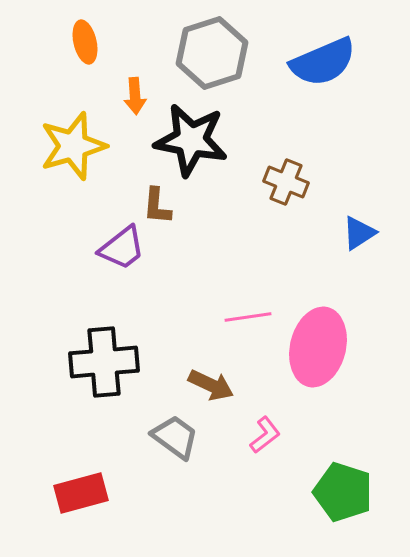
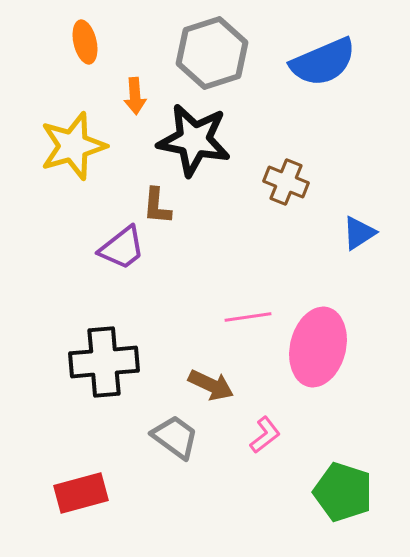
black star: moved 3 px right
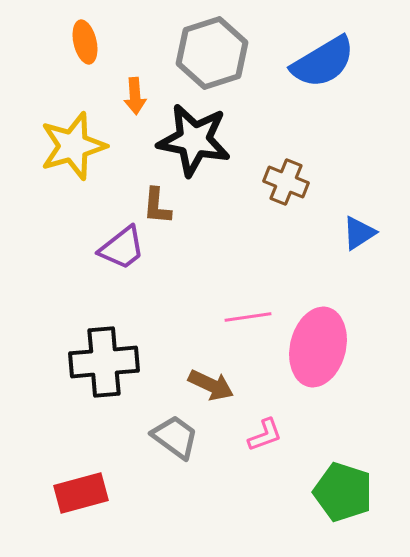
blue semicircle: rotated 8 degrees counterclockwise
pink L-shape: rotated 18 degrees clockwise
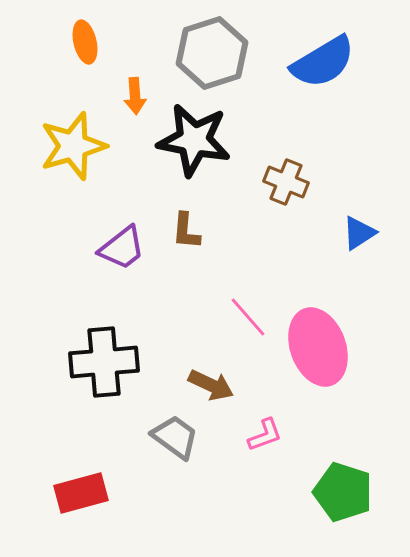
brown L-shape: moved 29 px right, 25 px down
pink line: rotated 57 degrees clockwise
pink ellipse: rotated 34 degrees counterclockwise
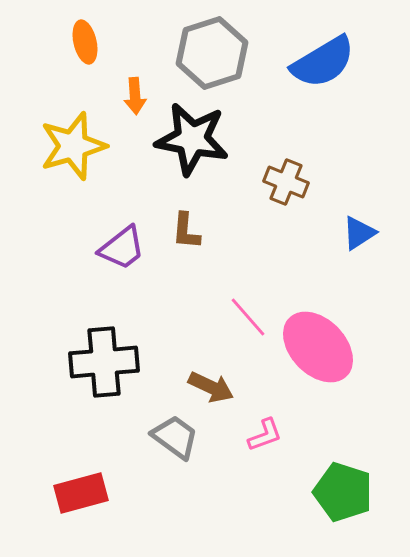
black star: moved 2 px left, 1 px up
pink ellipse: rotated 24 degrees counterclockwise
brown arrow: moved 2 px down
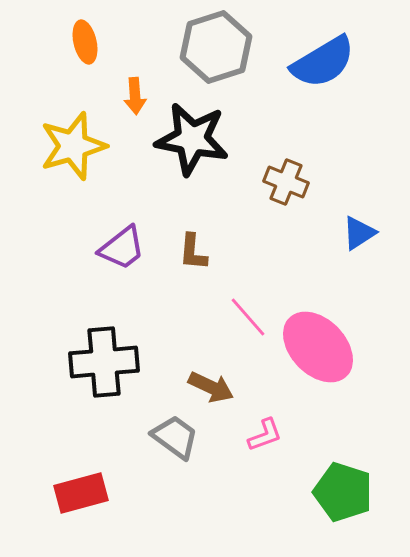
gray hexagon: moved 4 px right, 6 px up
brown L-shape: moved 7 px right, 21 px down
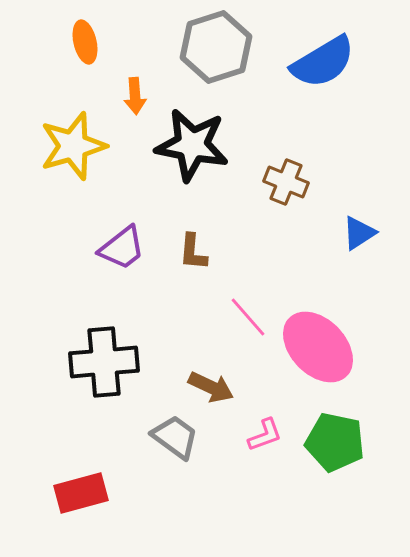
black star: moved 6 px down
green pentagon: moved 8 px left, 50 px up; rotated 6 degrees counterclockwise
